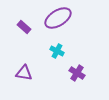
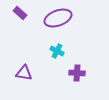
purple ellipse: rotated 12 degrees clockwise
purple rectangle: moved 4 px left, 14 px up
purple cross: rotated 28 degrees counterclockwise
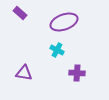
purple ellipse: moved 6 px right, 4 px down
cyan cross: moved 1 px up
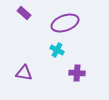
purple rectangle: moved 4 px right
purple ellipse: moved 1 px right, 1 px down
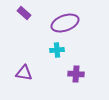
cyan cross: rotated 32 degrees counterclockwise
purple cross: moved 1 px left, 1 px down
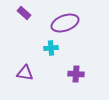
cyan cross: moved 6 px left, 2 px up
purple triangle: moved 1 px right
